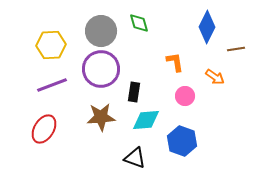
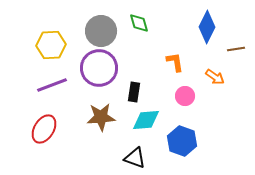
purple circle: moved 2 px left, 1 px up
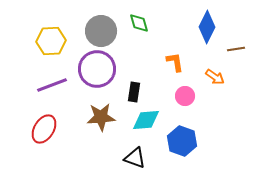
yellow hexagon: moved 4 px up
purple circle: moved 2 px left, 1 px down
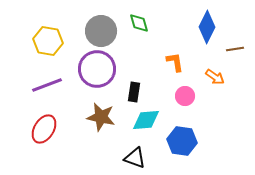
yellow hexagon: moved 3 px left; rotated 12 degrees clockwise
brown line: moved 1 px left
purple line: moved 5 px left
brown star: rotated 16 degrees clockwise
blue hexagon: rotated 12 degrees counterclockwise
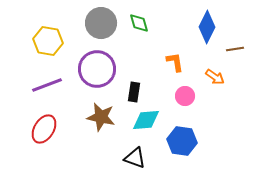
gray circle: moved 8 px up
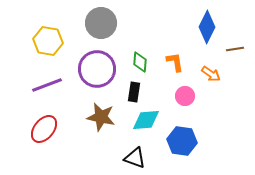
green diamond: moved 1 px right, 39 px down; rotated 20 degrees clockwise
orange arrow: moved 4 px left, 3 px up
red ellipse: rotated 8 degrees clockwise
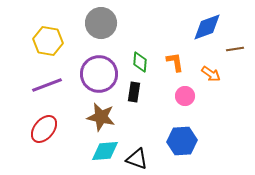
blue diamond: rotated 44 degrees clockwise
purple circle: moved 2 px right, 5 px down
cyan diamond: moved 41 px left, 31 px down
blue hexagon: rotated 12 degrees counterclockwise
black triangle: moved 2 px right, 1 px down
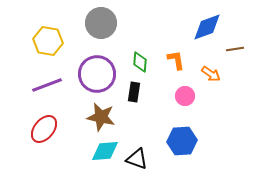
orange L-shape: moved 1 px right, 2 px up
purple circle: moved 2 px left
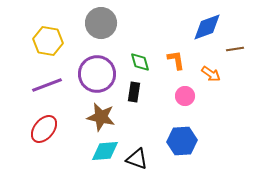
green diamond: rotated 20 degrees counterclockwise
